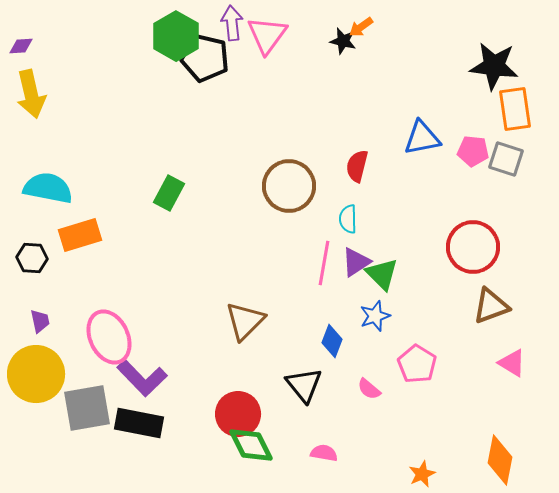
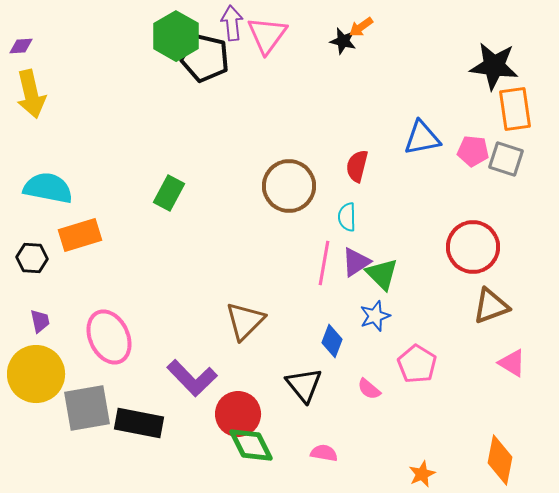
cyan semicircle at (348, 219): moved 1 px left, 2 px up
purple L-shape at (142, 378): moved 50 px right
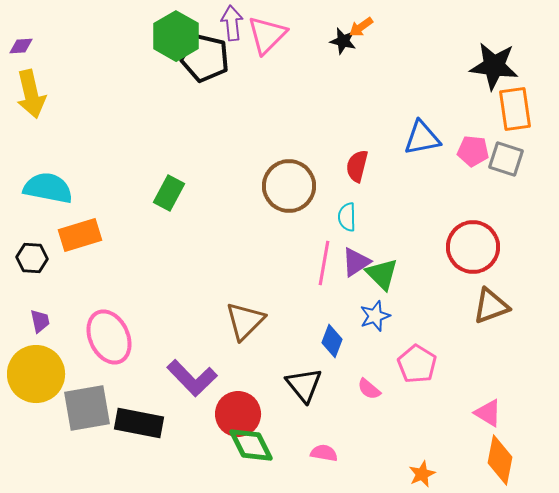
pink triangle at (267, 35): rotated 9 degrees clockwise
pink triangle at (512, 363): moved 24 px left, 50 px down
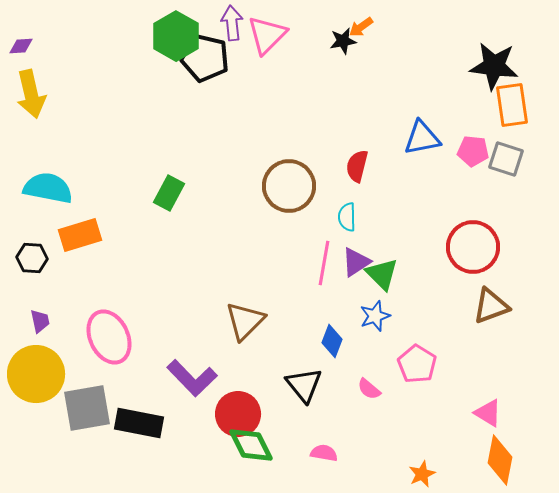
black star at (343, 41): rotated 24 degrees counterclockwise
orange rectangle at (515, 109): moved 3 px left, 4 px up
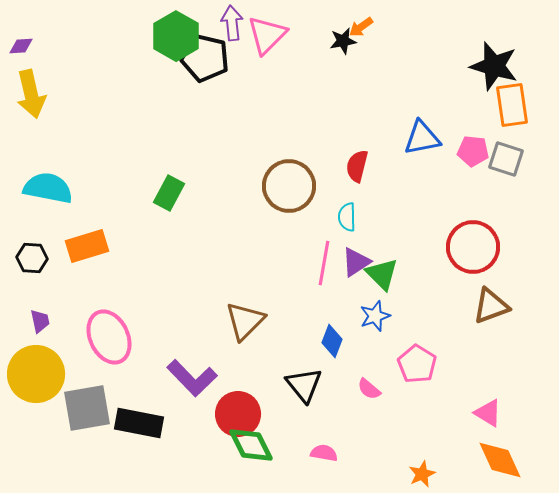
black star at (494, 66): rotated 9 degrees clockwise
orange rectangle at (80, 235): moved 7 px right, 11 px down
orange diamond at (500, 460): rotated 36 degrees counterclockwise
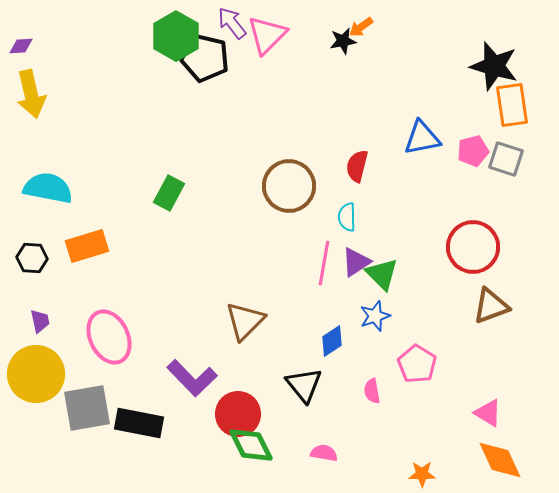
purple arrow at (232, 23): rotated 32 degrees counterclockwise
pink pentagon at (473, 151): rotated 20 degrees counterclockwise
blue diamond at (332, 341): rotated 36 degrees clockwise
pink semicircle at (369, 389): moved 3 px right, 2 px down; rotated 40 degrees clockwise
orange star at (422, 474): rotated 24 degrees clockwise
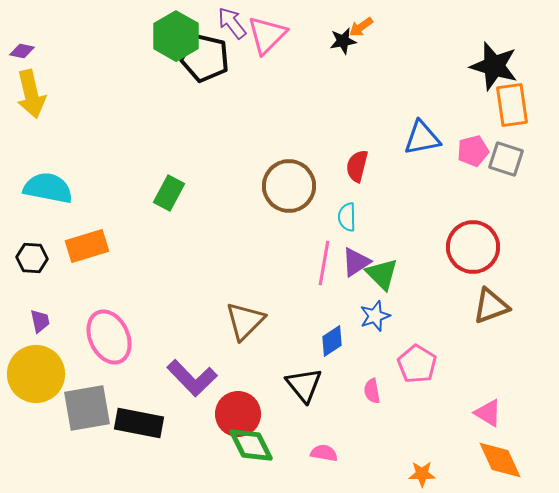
purple diamond at (21, 46): moved 1 px right, 5 px down; rotated 15 degrees clockwise
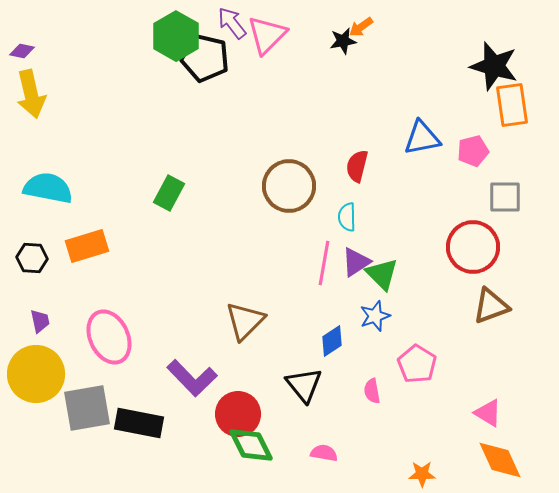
gray square at (506, 159): moved 1 px left, 38 px down; rotated 18 degrees counterclockwise
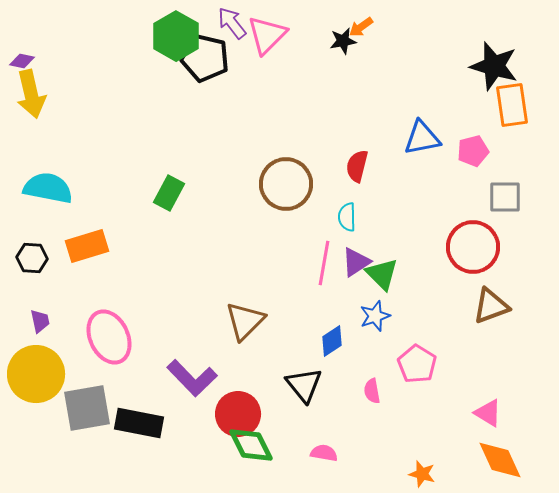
purple diamond at (22, 51): moved 10 px down
brown circle at (289, 186): moved 3 px left, 2 px up
orange star at (422, 474): rotated 16 degrees clockwise
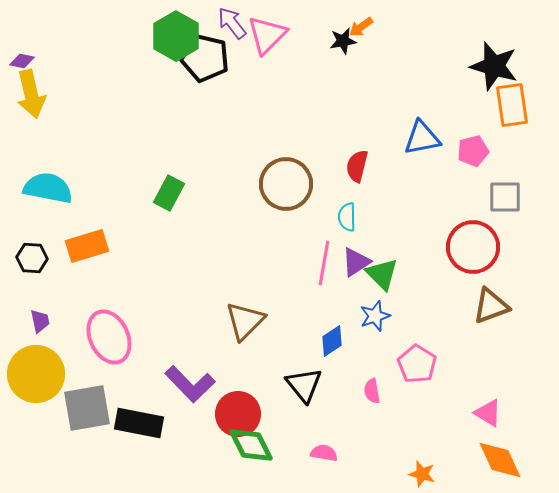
purple L-shape at (192, 378): moved 2 px left, 6 px down
